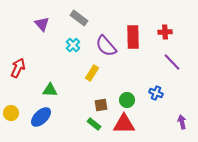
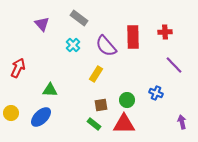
purple line: moved 2 px right, 3 px down
yellow rectangle: moved 4 px right, 1 px down
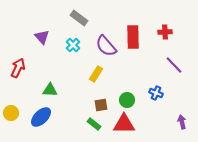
purple triangle: moved 13 px down
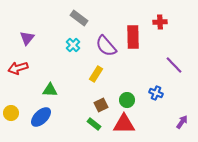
red cross: moved 5 px left, 10 px up
purple triangle: moved 15 px left, 1 px down; rotated 21 degrees clockwise
red arrow: rotated 132 degrees counterclockwise
brown square: rotated 16 degrees counterclockwise
purple arrow: rotated 48 degrees clockwise
